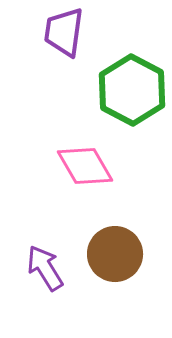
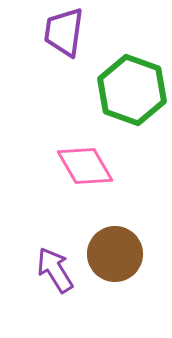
green hexagon: rotated 8 degrees counterclockwise
purple arrow: moved 10 px right, 2 px down
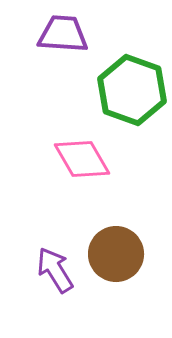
purple trapezoid: moved 1 px left, 2 px down; rotated 86 degrees clockwise
pink diamond: moved 3 px left, 7 px up
brown circle: moved 1 px right
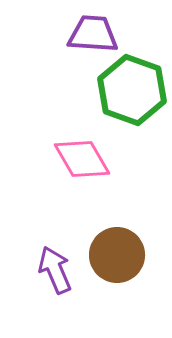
purple trapezoid: moved 30 px right
brown circle: moved 1 px right, 1 px down
purple arrow: rotated 9 degrees clockwise
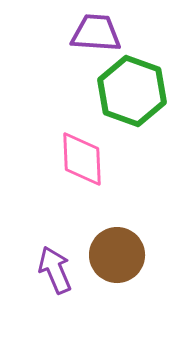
purple trapezoid: moved 3 px right, 1 px up
green hexagon: moved 1 px down
pink diamond: rotated 28 degrees clockwise
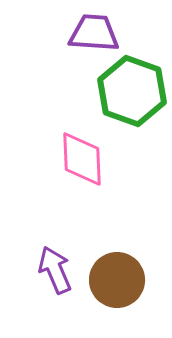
purple trapezoid: moved 2 px left
brown circle: moved 25 px down
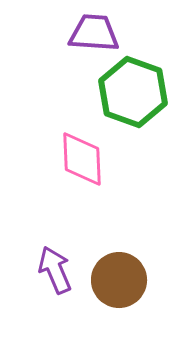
green hexagon: moved 1 px right, 1 px down
brown circle: moved 2 px right
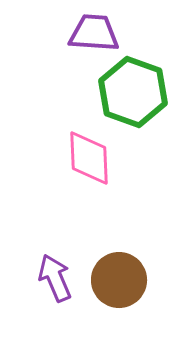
pink diamond: moved 7 px right, 1 px up
purple arrow: moved 8 px down
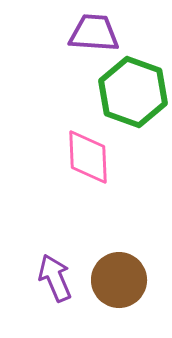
pink diamond: moved 1 px left, 1 px up
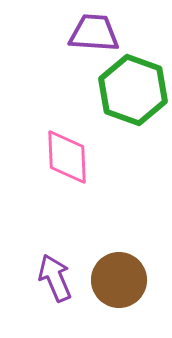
green hexagon: moved 2 px up
pink diamond: moved 21 px left
